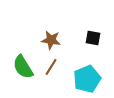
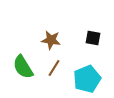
brown line: moved 3 px right, 1 px down
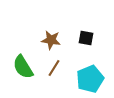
black square: moved 7 px left
cyan pentagon: moved 3 px right
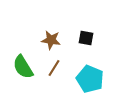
cyan pentagon: rotated 28 degrees counterclockwise
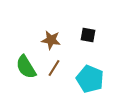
black square: moved 2 px right, 3 px up
green semicircle: moved 3 px right
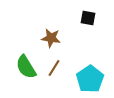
black square: moved 17 px up
brown star: moved 2 px up
cyan pentagon: rotated 16 degrees clockwise
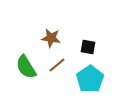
black square: moved 29 px down
brown line: moved 3 px right, 3 px up; rotated 18 degrees clockwise
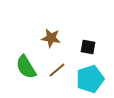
brown line: moved 5 px down
cyan pentagon: rotated 16 degrees clockwise
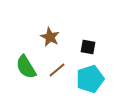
brown star: moved 1 px left, 1 px up; rotated 18 degrees clockwise
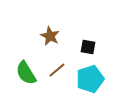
brown star: moved 1 px up
green semicircle: moved 6 px down
